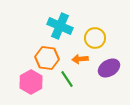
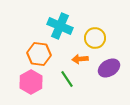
orange hexagon: moved 8 px left, 4 px up
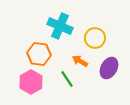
orange arrow: moved 2 px down; rotated 35 degrees clockwise
purple ellipse: rotated 30 degrees counterclockwise
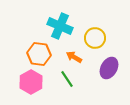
orange arrow: moved 6 px left, 4 px up
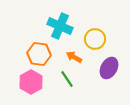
yellow circle: moved 1 px down
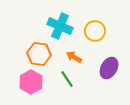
yellow circle: moved 8 px up
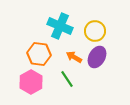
purple ellipse: moved 12 px left, 11 px up
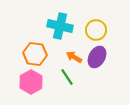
cyan cross: rotated 10 degrees counterclockwise
yellow circle: moved 1 px right, 1 px up
orange hexagon: moved 4 px left
green line: moved 2 px up
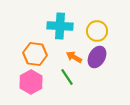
cyan cross: rotated 10 degrees counterclockwise
yellow circle: moved 1 px right, 1 px down
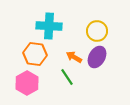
cyan cross: moved 11 px left
pink hexagon: moved 4 px left, 1 px down
